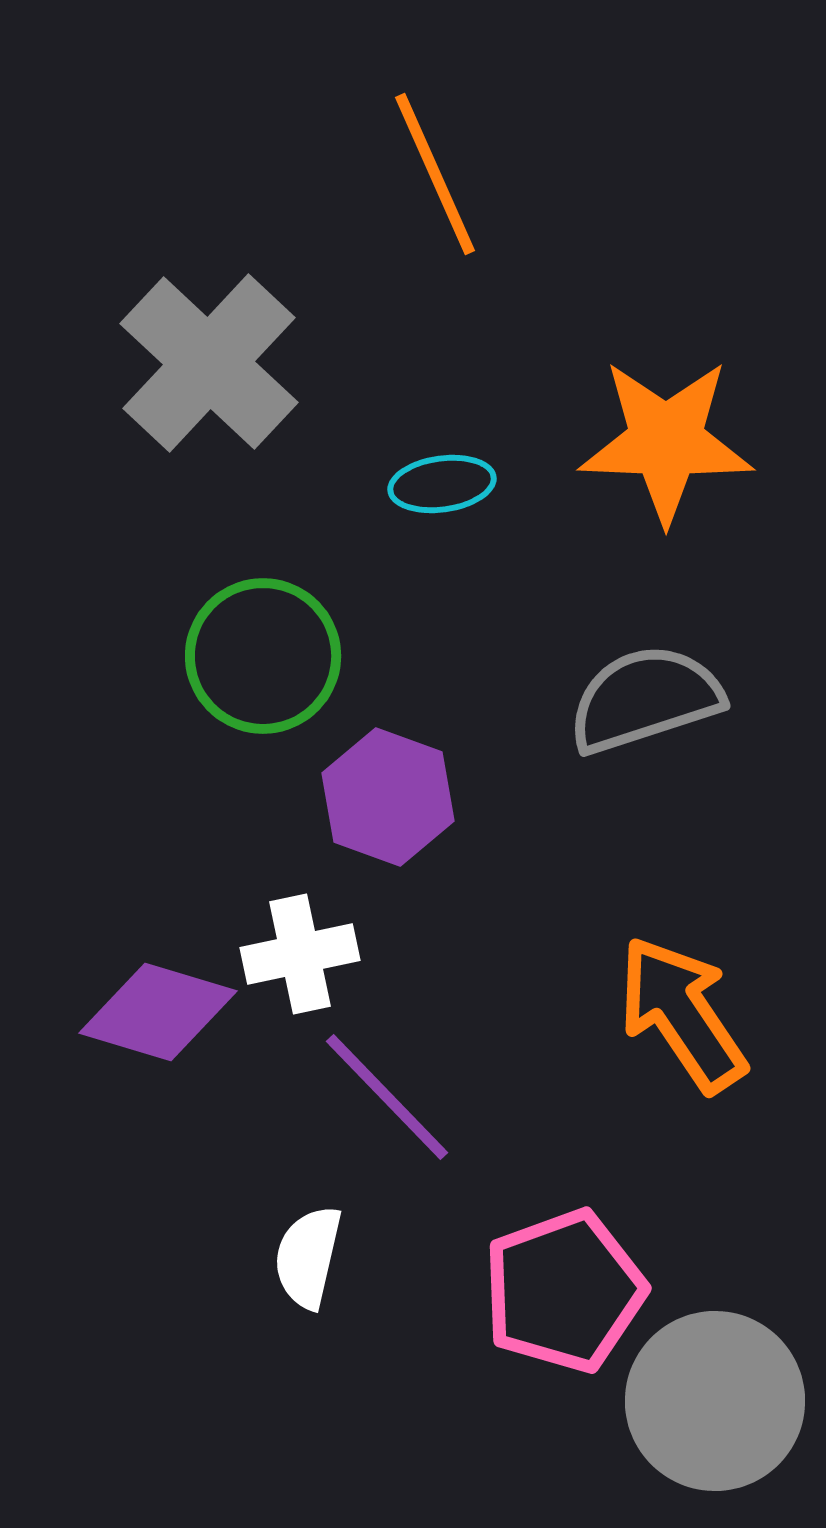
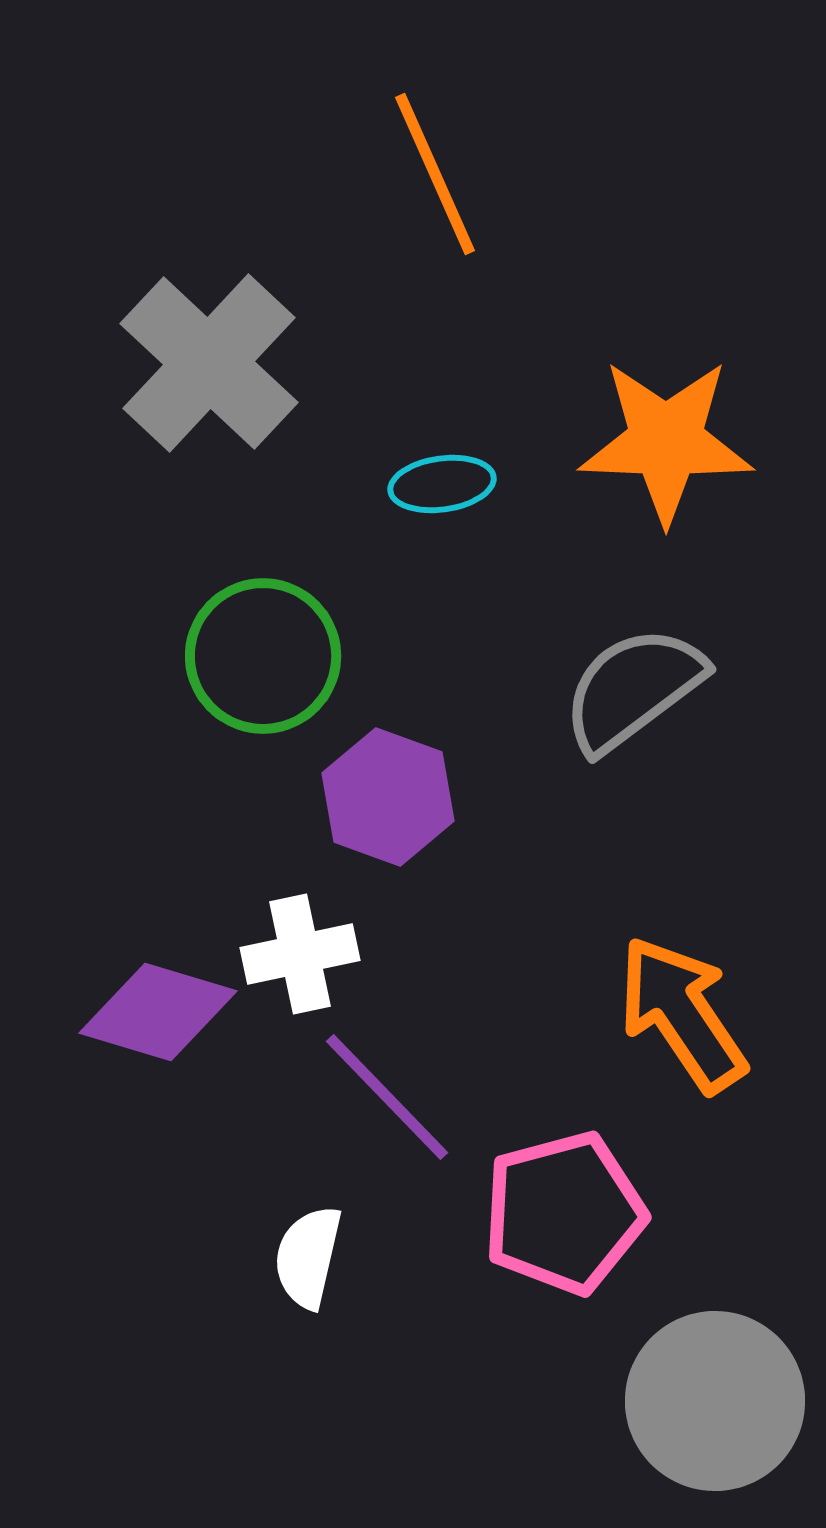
gray semicircle: moved 12 px left, 10 px up; rotated 19 degrees counterclockwise
pink pentagon: moved 78 px up; rotated 5 degrees clockwise
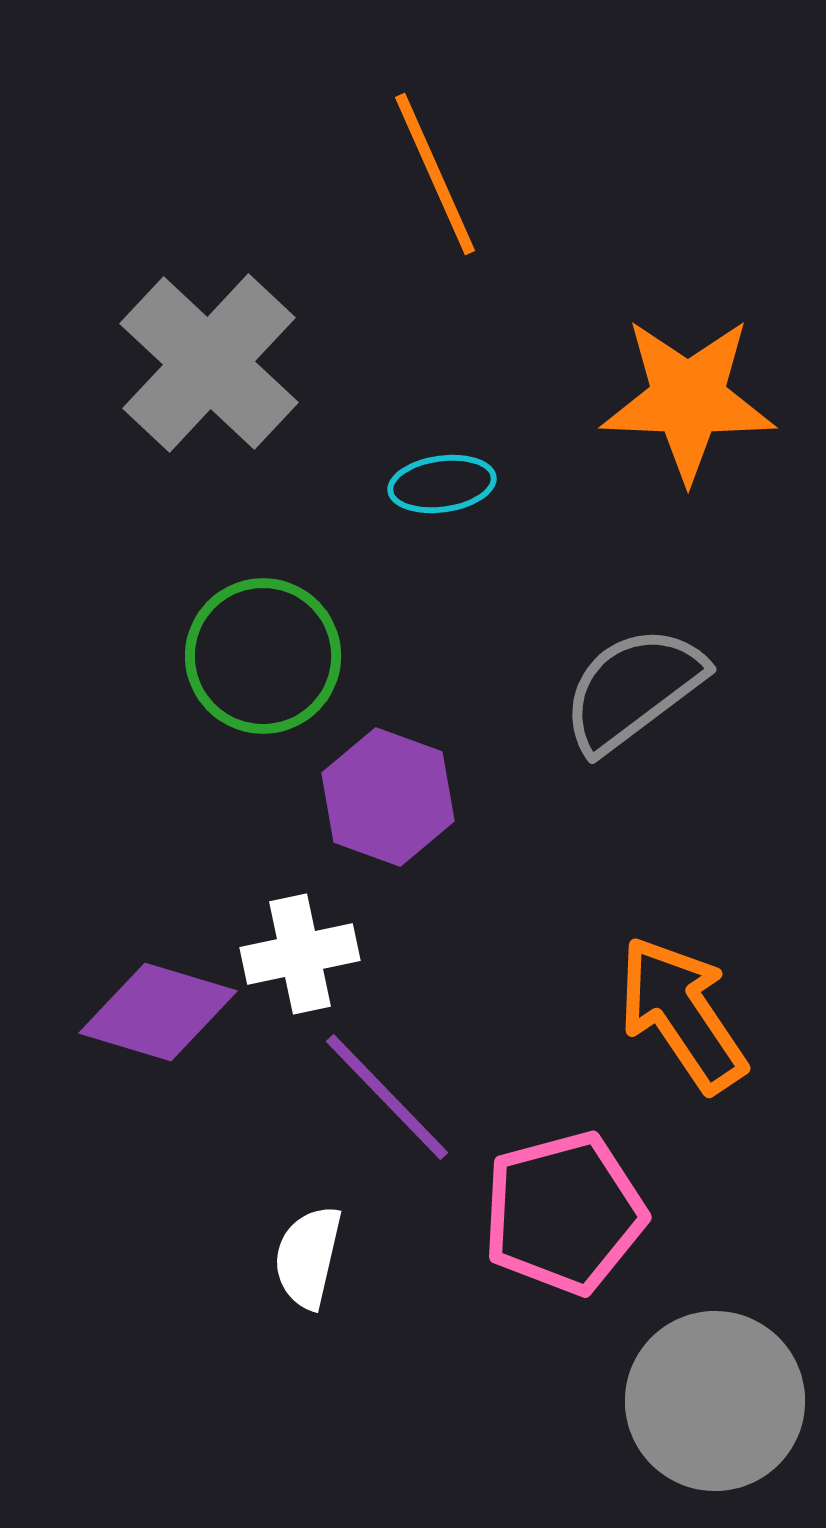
orange star: moved 22 px right, 42 px up
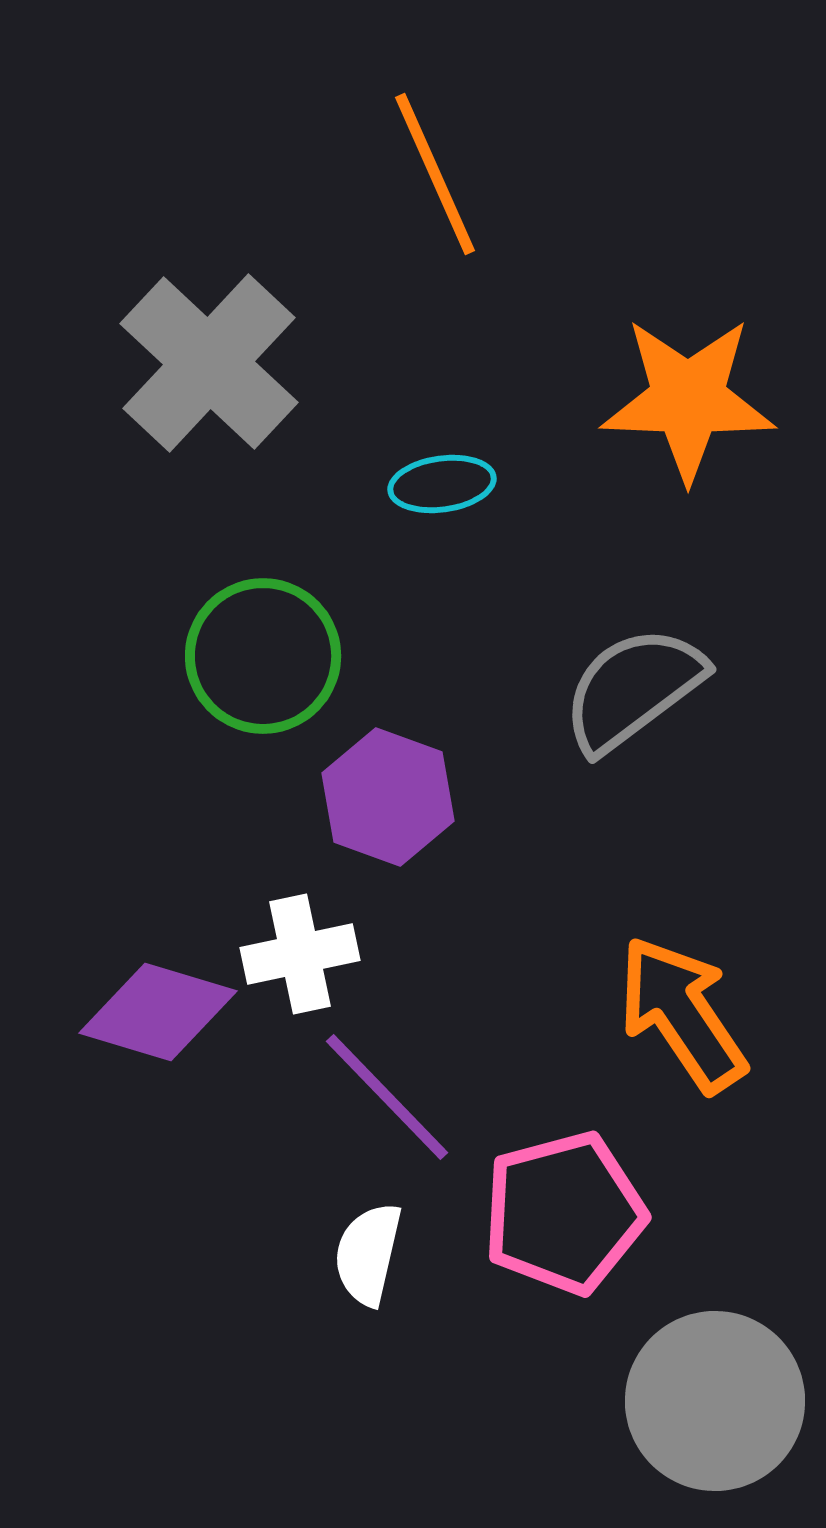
white semicircle: moved 60 px right, 3 px up
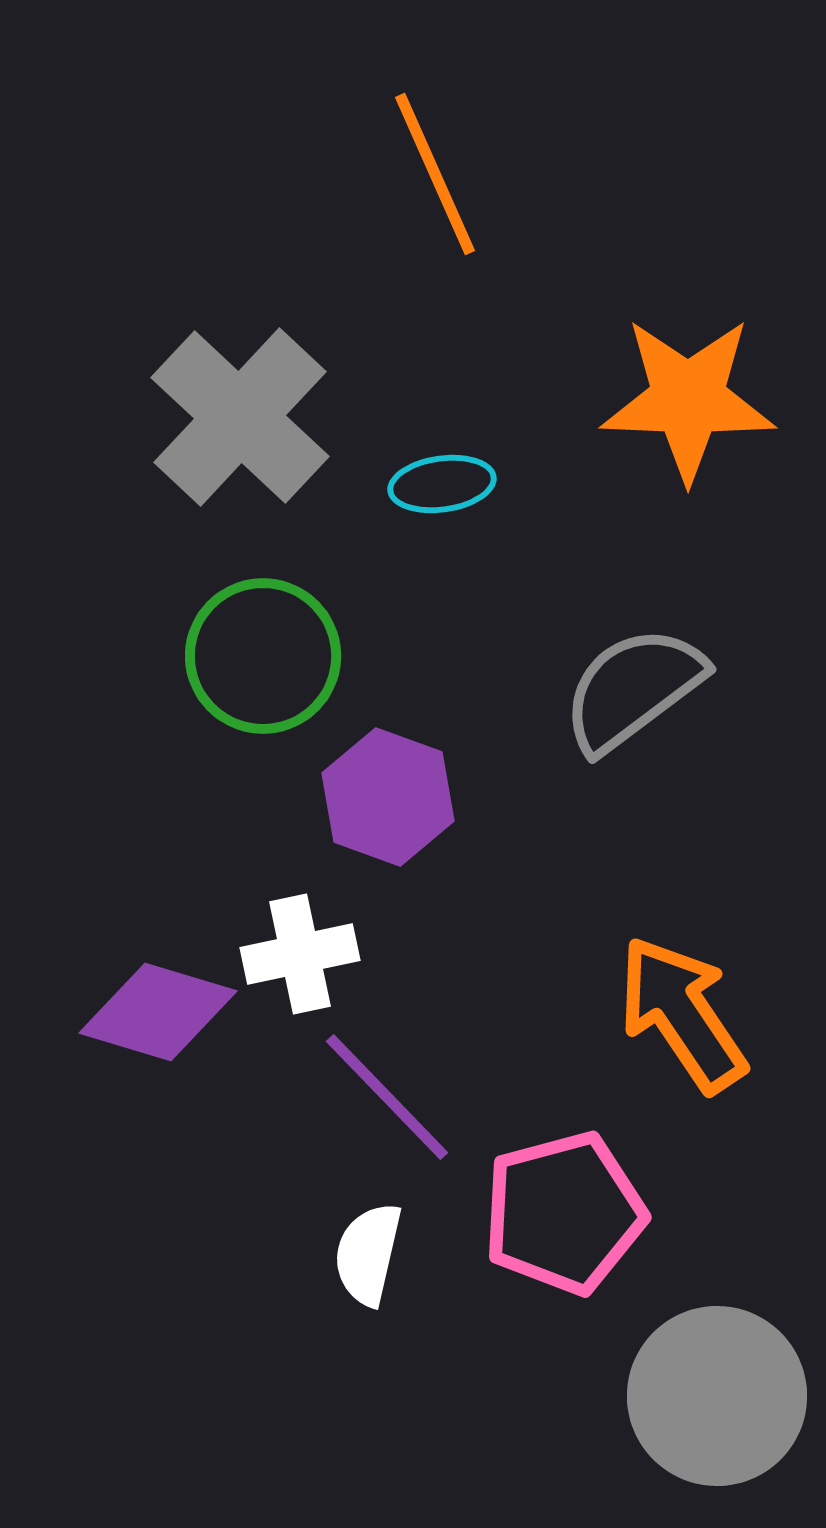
gray cross: moved 31 px right, 54 px down
gray circle: moved 2 px right, 5 px up
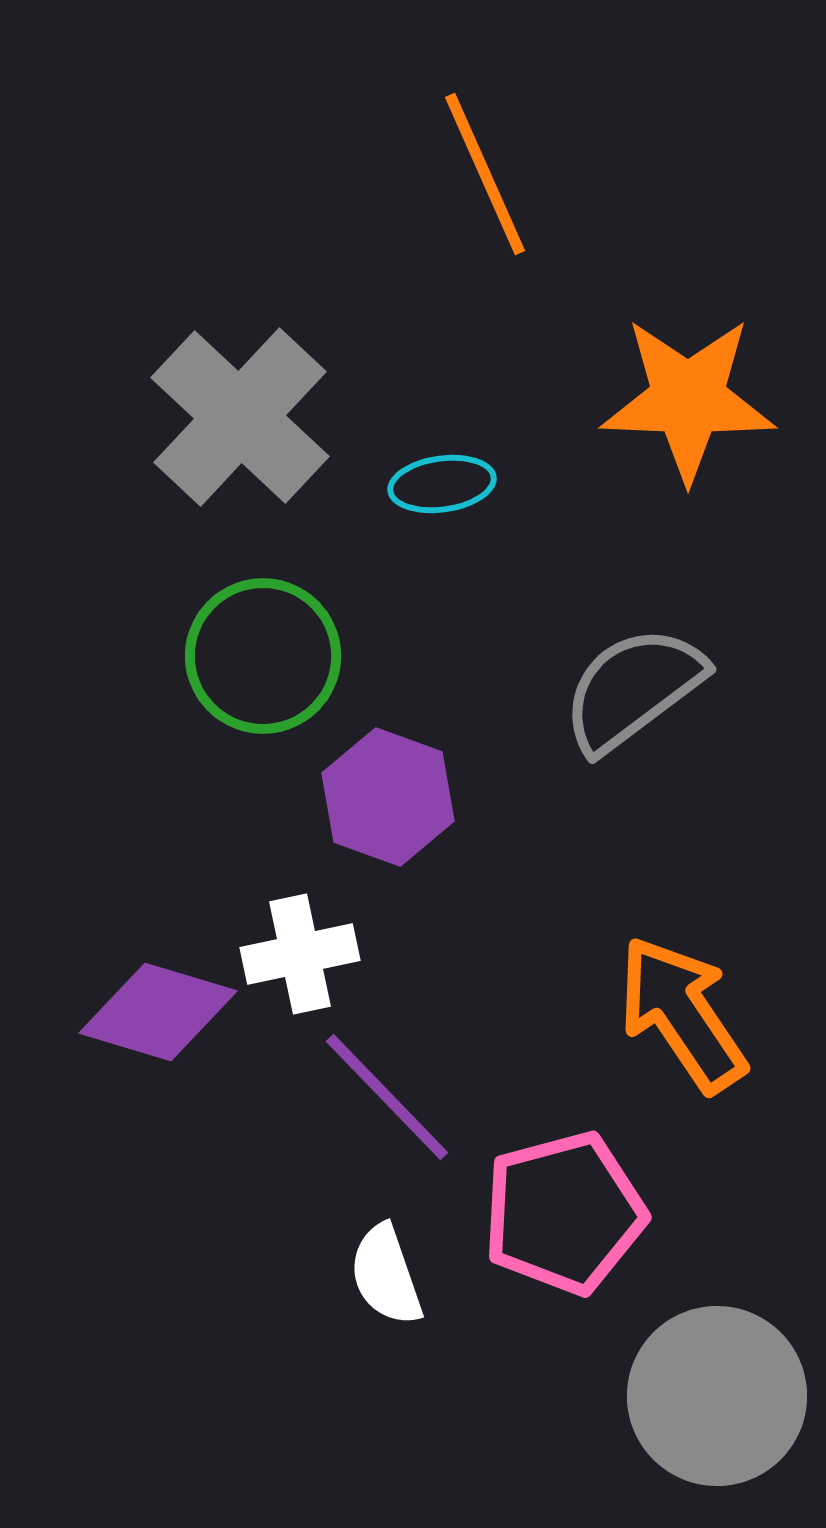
orange line: moved 50 px right
white semicircle: moved 18 px right, 21 px down; rotated 32 degrees counterclockwise
